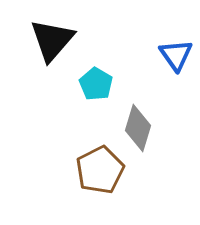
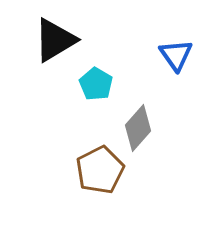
black triangle: moved 3 px right; rotated 18 degrees clockwise
gray diamond: rotated 24 degrees clockwise
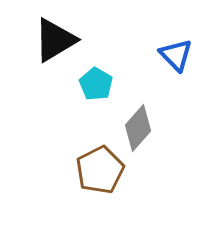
blue triangle: rotated 9 degrees counterclockwise
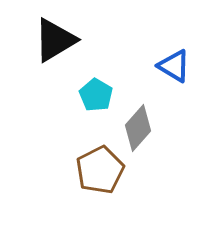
blue triangle: moved 2 px left, 11 px down; rotated 15 degrees counterclockwise
cyan pentagon: moved 11 px down
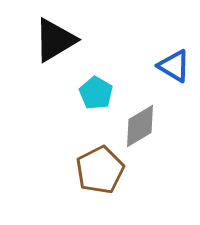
cyan pentagon: moved 2 px up
gray diamond: moved 2 px right, 2 px up; rotated 18 degrees clockwise
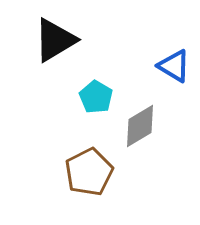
cyan pentagon: moved 4 px down
brown pentagon: moved 11 px left, 2 px down
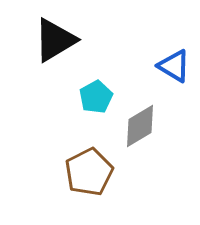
cyan pentagon: rotated 12 degrees clockwise
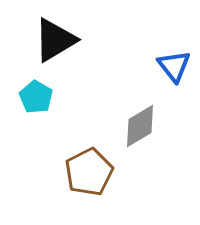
blue triangle: rotated 21 degrees clockwise
cyan pentagon: moved 60 px left; rotated 12 degrees counterclockwise
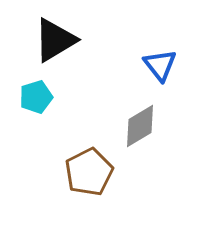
blue triangle: moved 14 px left, 1 px up
cyan pentagon: rotated 24 degrees clockwise
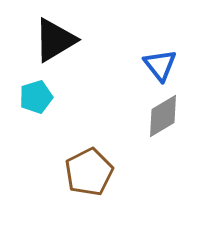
gray diamond: moved 23 px right, 10 px up
